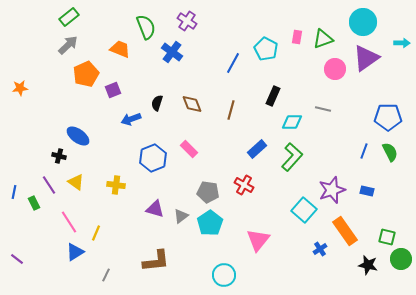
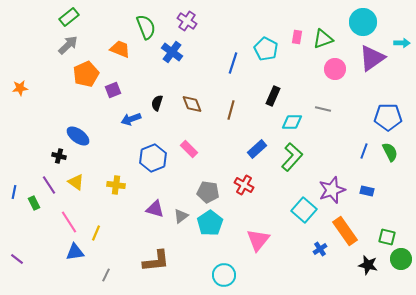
purple triangle at (366, 58): moved 6 px right
blue line at (233, 63): rotated 10 degrees counterclockwise
blue triangle at (75, 252): rotated 24 degrees clockwise
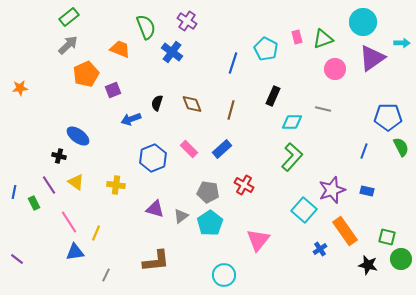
pink rectangle at (297, 37): rotated 24 degrees counterclockwise
blue rectangle at (257, 149): moved 35 px left
green semicircle at (390, 152): moved 11 px right, 5 px up
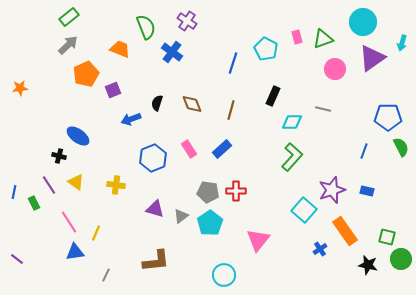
cyan arrow at (402, 43): rotated 105 degrees clockwise
pink rectangle at (189, 149): rotated 12 degrees clockwise
red cross at (244, 185): moved 8 px left, 6 px down; rotated 30 degrees counterclockwise
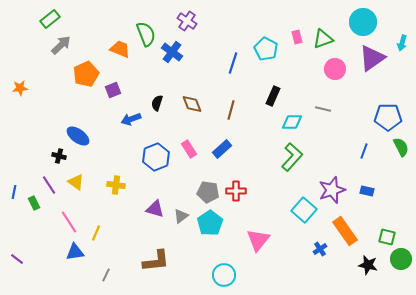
green rectangle at (69, 17): moved 19 px left, 2 px down
green semicircle at (146, 27): moved 7 px down
gray arrow at (68, 45): moved 7 px left
blue hexagon at (153, 158): moved 3 px right, 1 px up
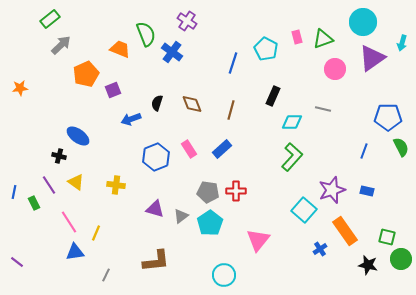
purple line at (17, 259): moved 3 px down
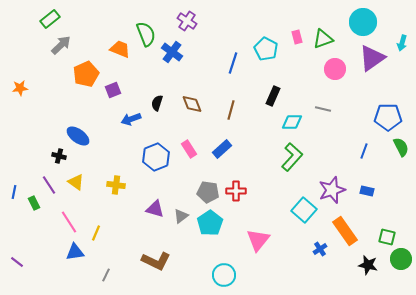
brown L-shape at (156, 261): rotated 32 degrees clockwise
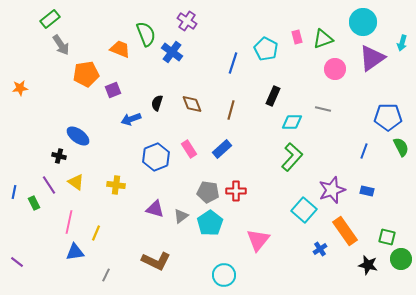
gray arrow at (61, 45): rotated 100 degrees clockwise
orange pentagon at (86, 74): rotated 15 degrees clockwise
pink line at (69, 222): rotated 45 degrees clockwise
